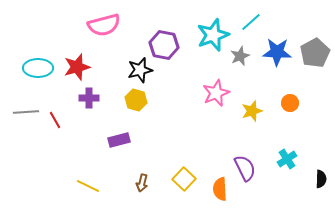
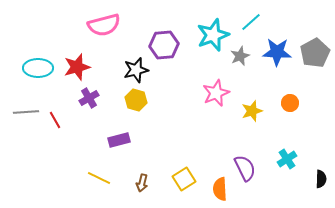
purple hexagon: rotated 16 degrees counterclockwise
black star: moved 4 px left
purple cross: rotated 30 degrees counterclockwise
yellow square: rotated 15 degrees clockwise
yellow line: moved 11 px right, 8 px up
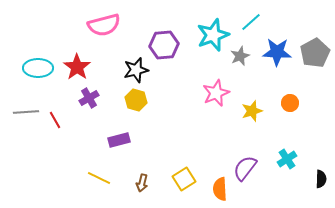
red star: rotated 20 degrees counterclockwise
purple semicircle: rotated 116 degrees counterclockwise
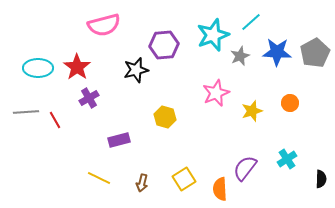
yellow hexagon: moved 29 px right, 17 px down
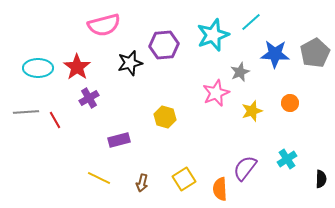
blue star: moved 2 px left, 2 px down
gray star: moved 16 px down
black star: moved 6 px left, 7 px up
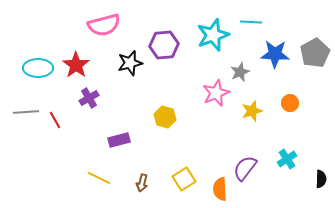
cyan line: rotated 45 degrees clockwise
red star: moved 1 px left, 2 px up
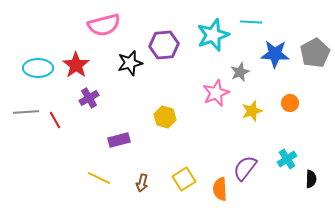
black semicircle: moved 10 px left
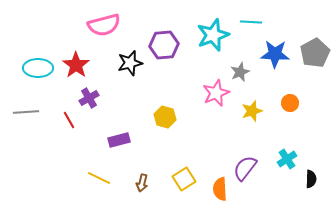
red line: moved 14 px right
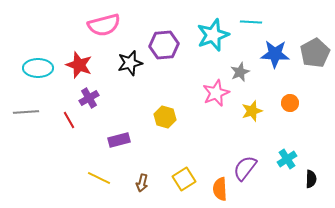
red star: moved 3 px right; rotated 16 degrees counterclockwise
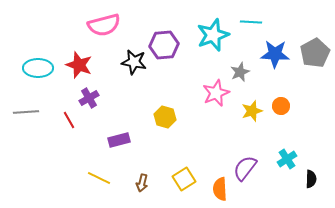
black star: moved 4 px right, 1 px up; rotated 25 degrees clockwise
orange circle: moved 9 px left, 3 px down
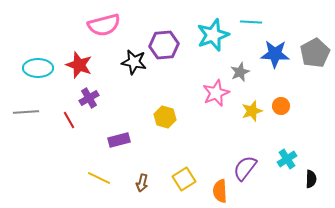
orange semicircle: moved 2 px down
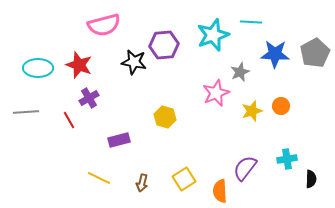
cyan cross: rotated 24 degrees clockwise
